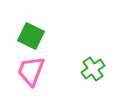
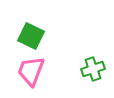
green cross: rotated 15 degrees clockwise
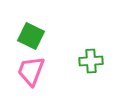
green cross: moved 2 px left, 8 px up; rotated 15 degrees clockwise
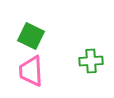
pink trapezoid: rotated 24 degrees counterclockwise
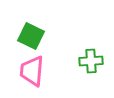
pink trapezoid: moved 1 px right; rotated 8 degrees clockwise
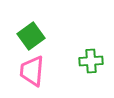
green square: rotated 28 degrees clockwise
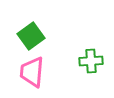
pink trapezoid: moved 1 px down
